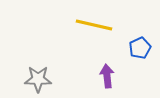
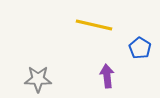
blue pentagon: rotated 15 degrees counterclockwise
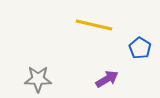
purple arrow: moved 3 px down; rotated 65 degrees clockwise
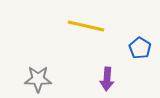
yellow line: moved 8 px left, 1 px down
purple arrow: rotated 125 degrees clockwise
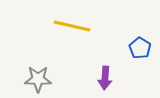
yellow line: moved 14 px left
purple arrow: moved 2 px left, 1 px up
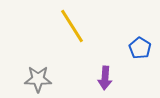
yellow line: rotated 45 degrees clockwise
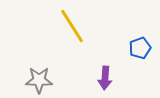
blue pentagon: rotated 20 degrees clockwise
gray star: moved 1 px right, 1 px down
